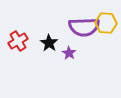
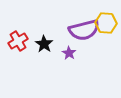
purple semicircle: moved 3 px down; rotated 12 degrees counterclockwise
black star: moved 5 px left, 1 px down
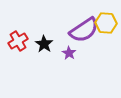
purple semicircle: rotated 20 degrees counterclockwise
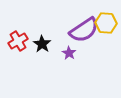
black star: moved 2 px left
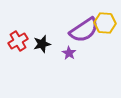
yellow hexagon: moved 1 px left
black star: rotated 24 degrees clockwise
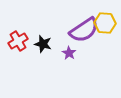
black star: moved 1 px right; rotated 30 degrees clockwise
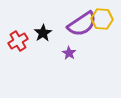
yellow hexagon: moved 3 px left, 4 px up
purple semicircle: moved 2 px left, 6 px up
black star: moved 11 px up; rotated 24 degrees clockwise
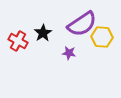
yellow hexagon: moved 18 px down
red cross: rotated 30 degrees counterclockwise
purple star: rotated 24 degrees counterclockwise
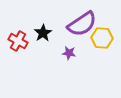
yellow hexagon: moved 1 px down
